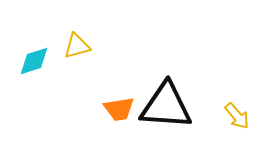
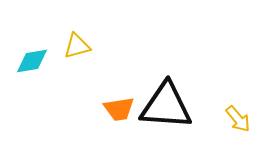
cyan diamond: moved 2 px left; rotated 8 degrees clockwise
yellow arrow: moved 1 px right, 3 px down
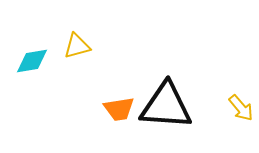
yellow arrow: moved 3 px right, 11 px up
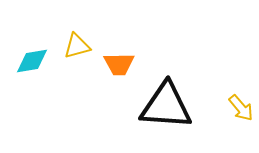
orange trapezoid: moved 45 px up; rotated 8 degrees clockwise
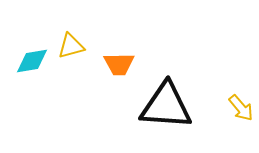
yellow triangle: moved 6 px left
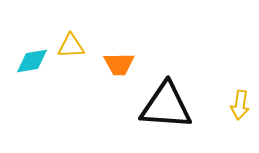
yellow triangle: rotated 12 degrees clockwise
yellow arrow: moved 1 px left, 3 px up; rotated 48 degrees clockwise
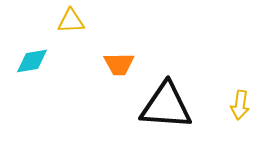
yellow triangle: moved 25 px up
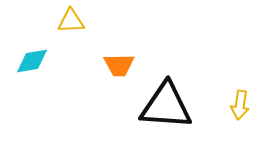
orange trapezoid: moved 1 px down
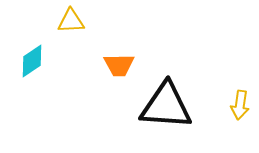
cyan diamond: rotated 24 degrees counterclockwise
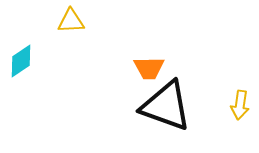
cyan diamond: moved 11 px left
orange trapezoid: moved 30 px right, 3 px down
black triangle: rotated 16 degrees clockwise
